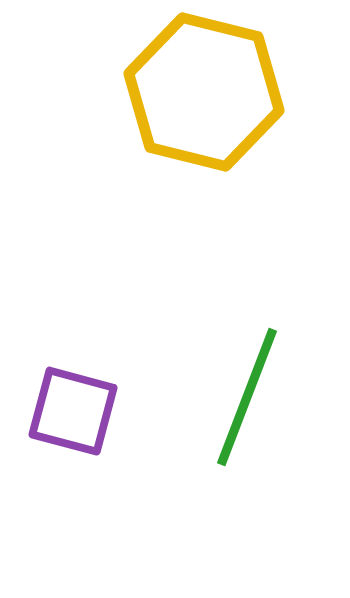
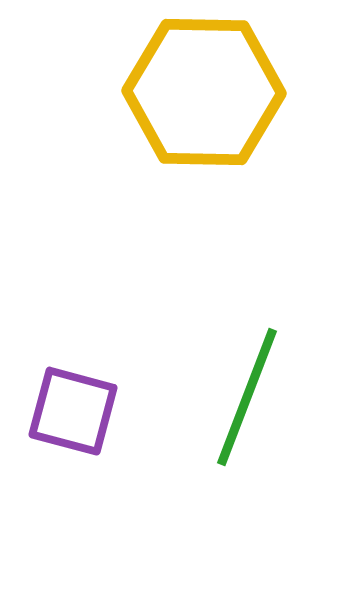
yellow hexagon: rotated 13 degrees counterclockwise
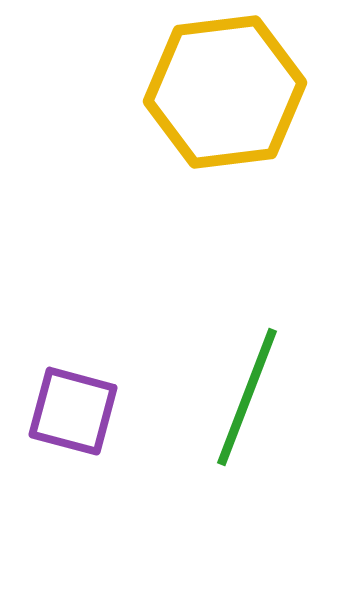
yellow hexagon: moved 21 px right; rotated 8 degrees counterclockwise
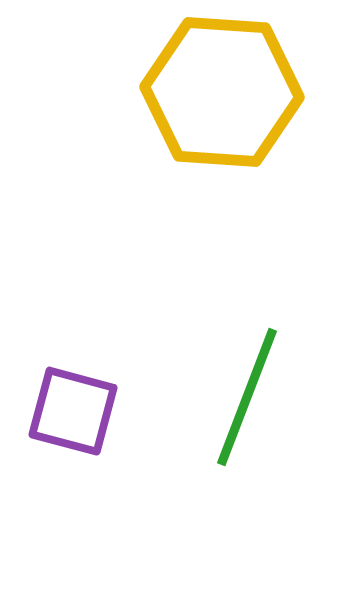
yellow hexagon: moved 3 px left; rotated 11 degrees clockwise
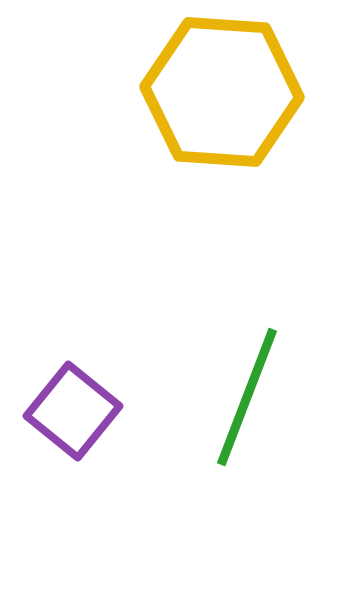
purple square: rotated 24 degrees clockwise
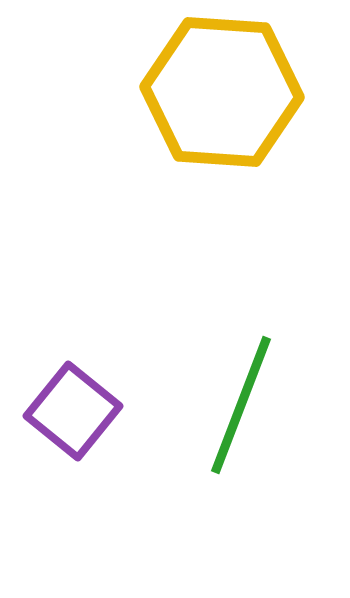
green line: moved 6 px left, 8 px down
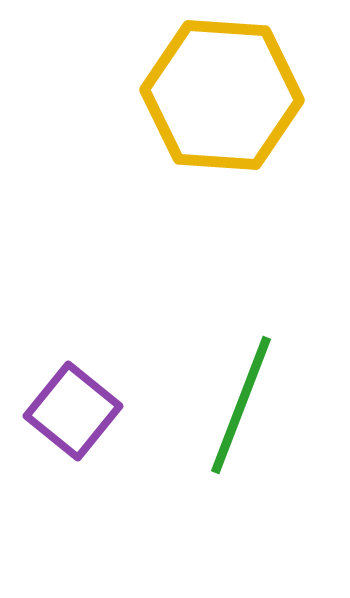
yellow hexagon: moved 3 px down
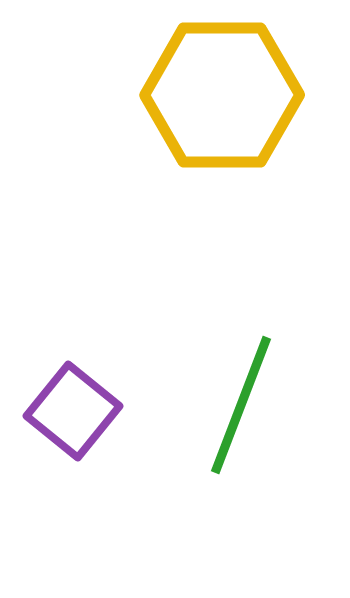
yellow hexagon: rotated 4 degrees counterclockwise
